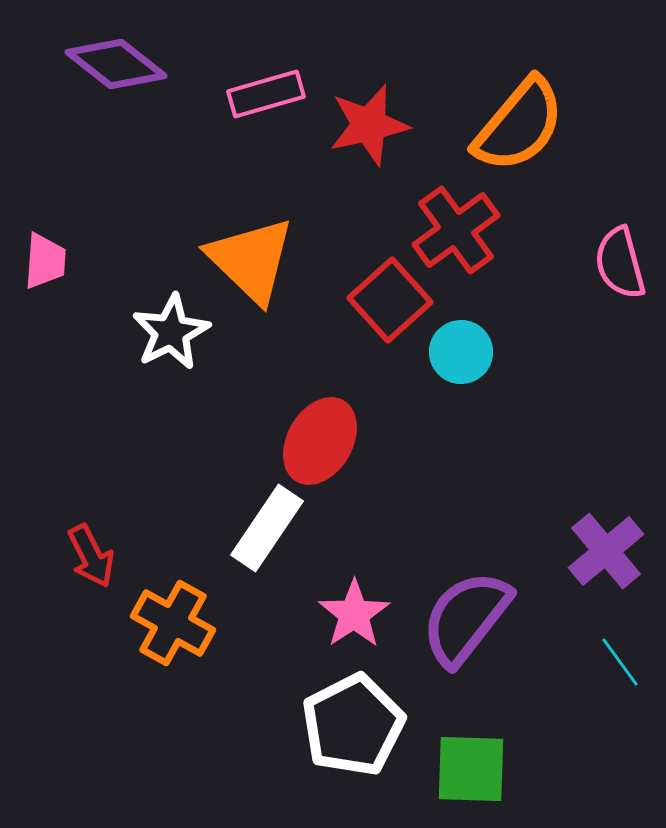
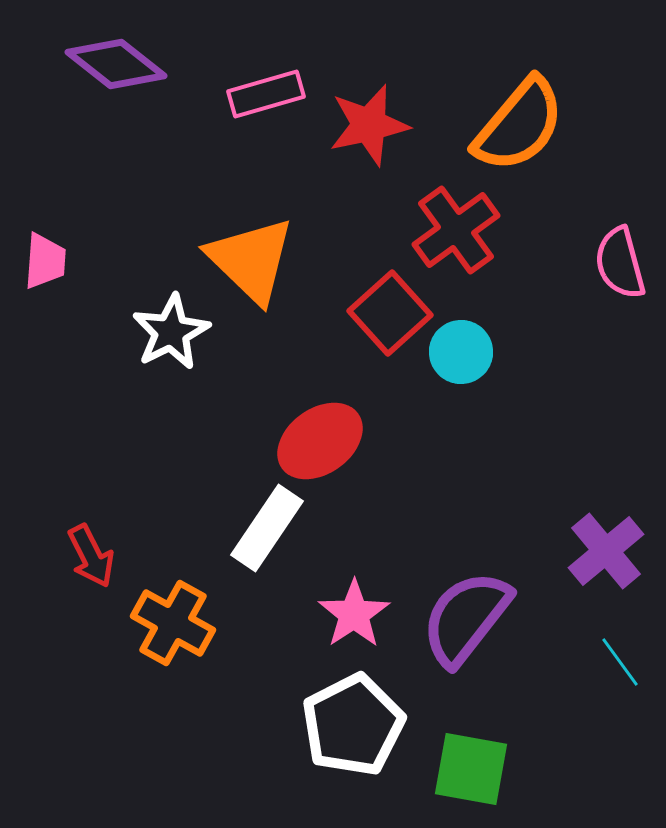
red square: moved 13 px down
red ellipse: rotated 24 degrees clockwise
green square: rotated 8 degrees clockwise
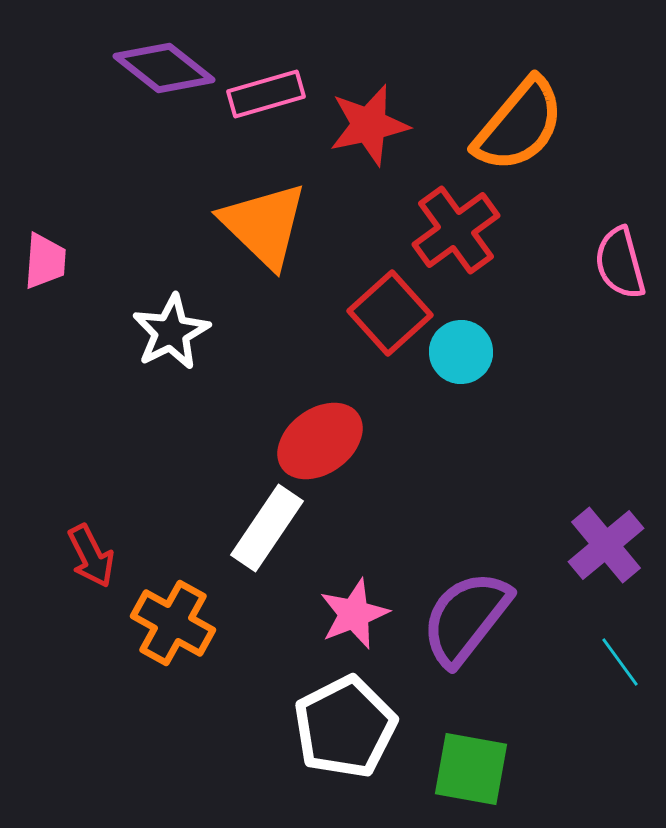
purple diamond: moved 48 px right, 4 px down
orange triangle: moved 13 px right, 35 px up
purple cross: moved 6 px up
pink star: rotated 12 degrees clockwise
white pentagon: moved 8 px left, 2 px down
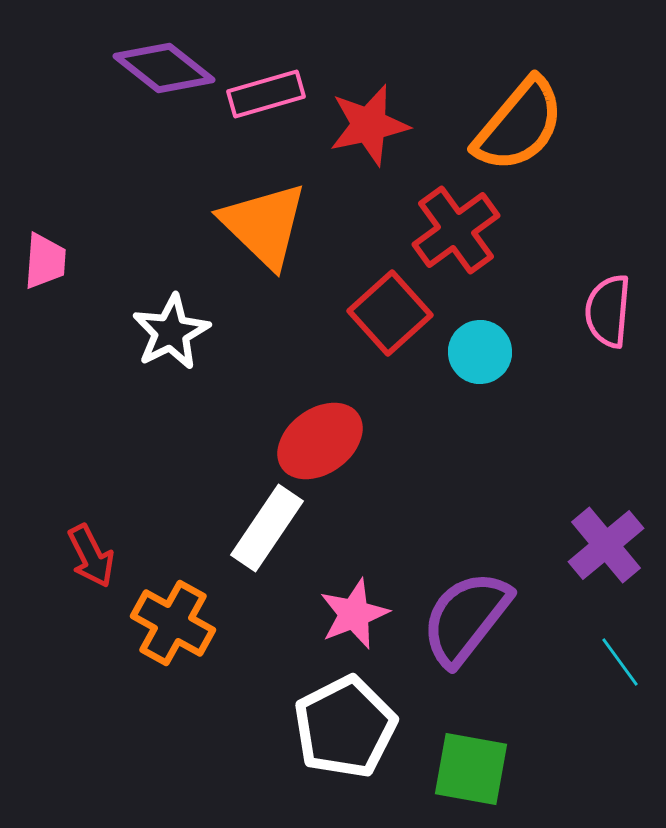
pink semicircle: moved 12 px left, 48 px down; rotated 20 degrees clockwise
cyan circle: moved 19 px right
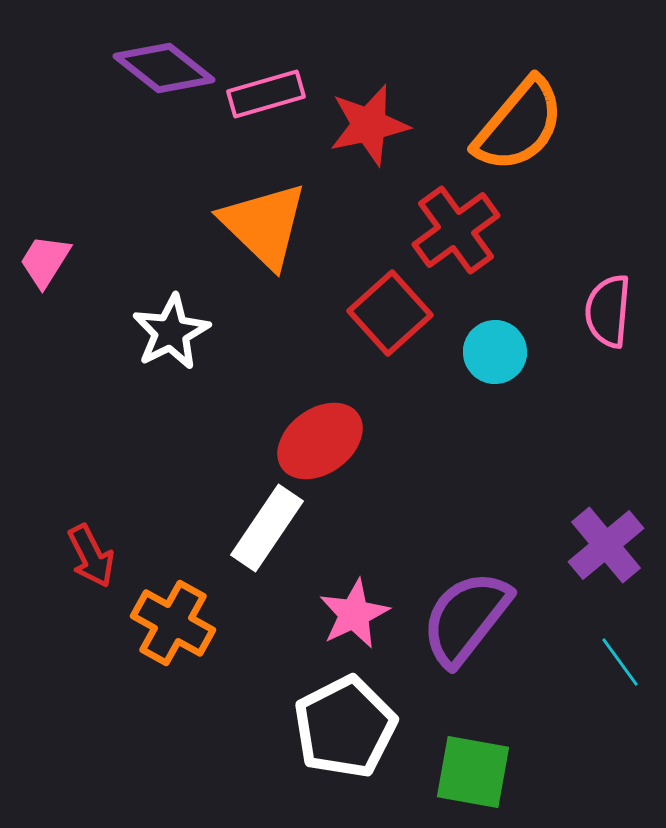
pink trapezoid: rotated 152 degrees counterclockwise
cyan circle: moved 15 px right
pink star: rotated 4 degrees counterclockwise
green square: moved 2 px right, 3 px down
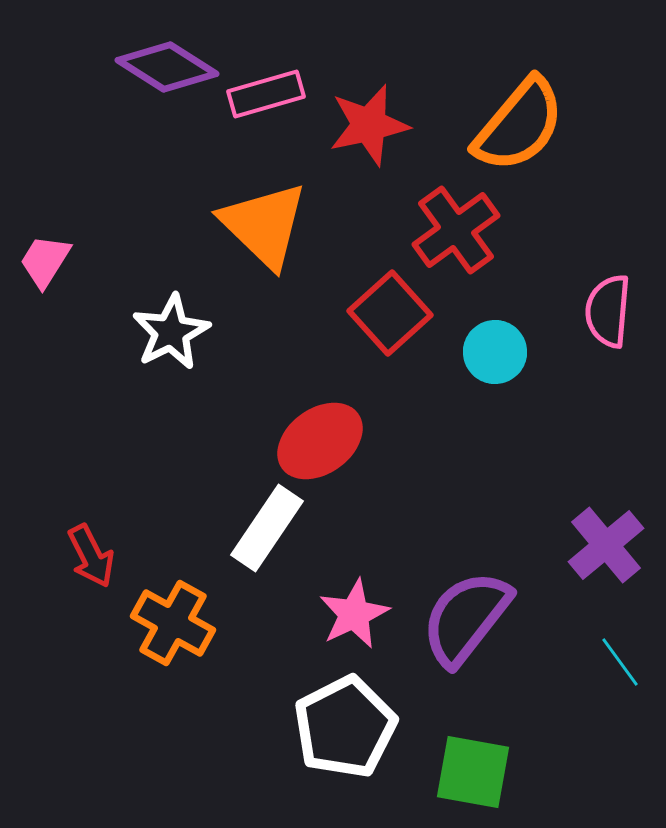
purple diamond: moved 3 px right, 1 px up; rotated 6 degrees counterclockwise
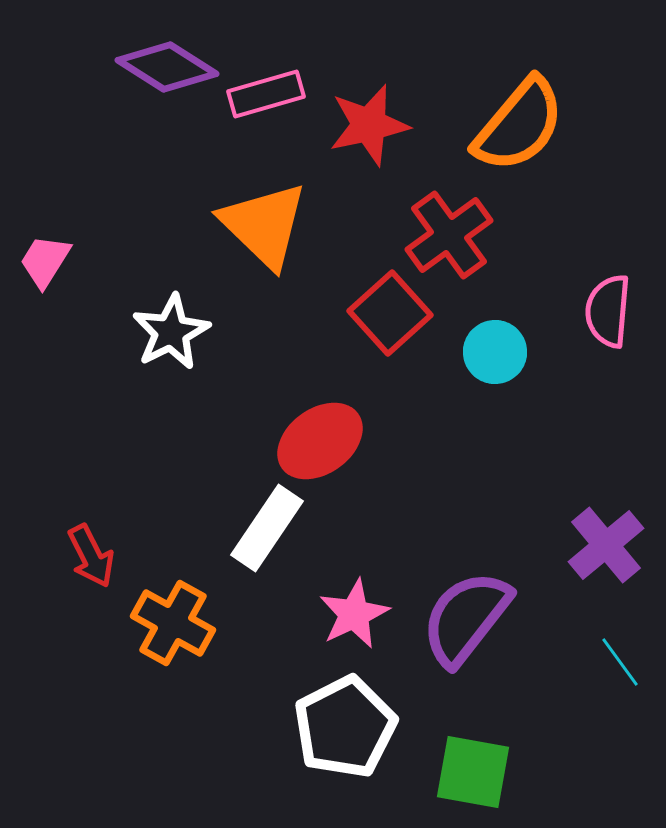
red cross: moved 7 px left, 5 px down
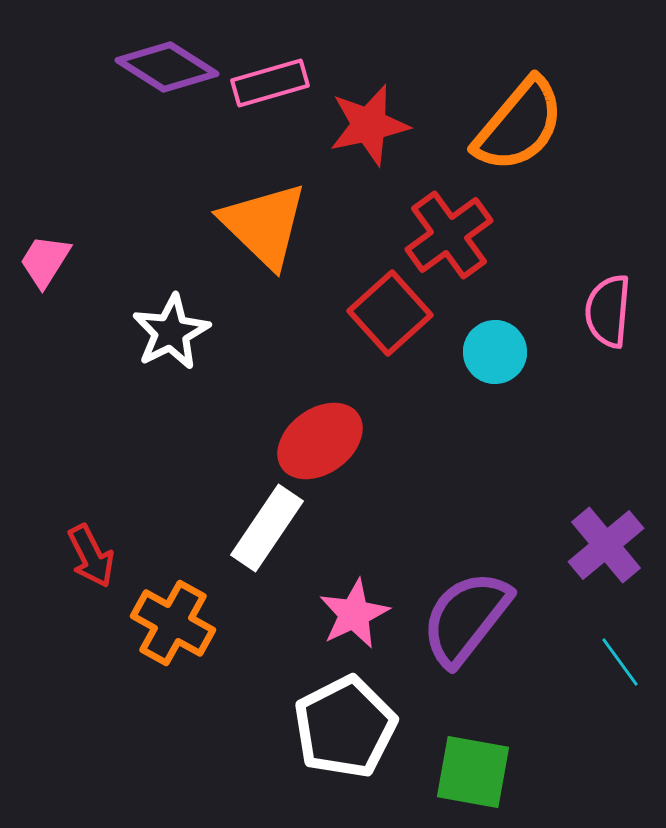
pink rectangle: moved 4 px right, 11 px up
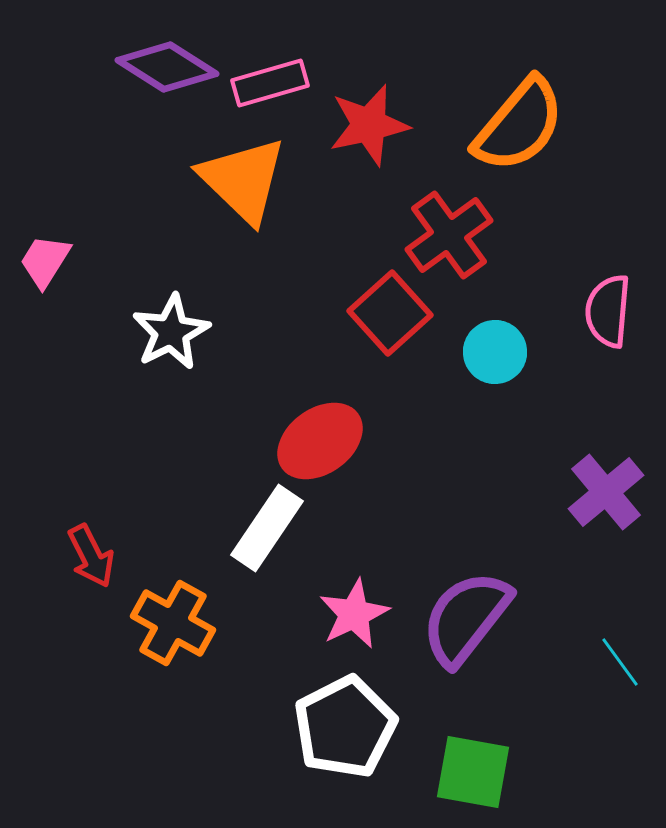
orange triangle: moved 21 px left, 45 px up
purple cross: moved 53 px up
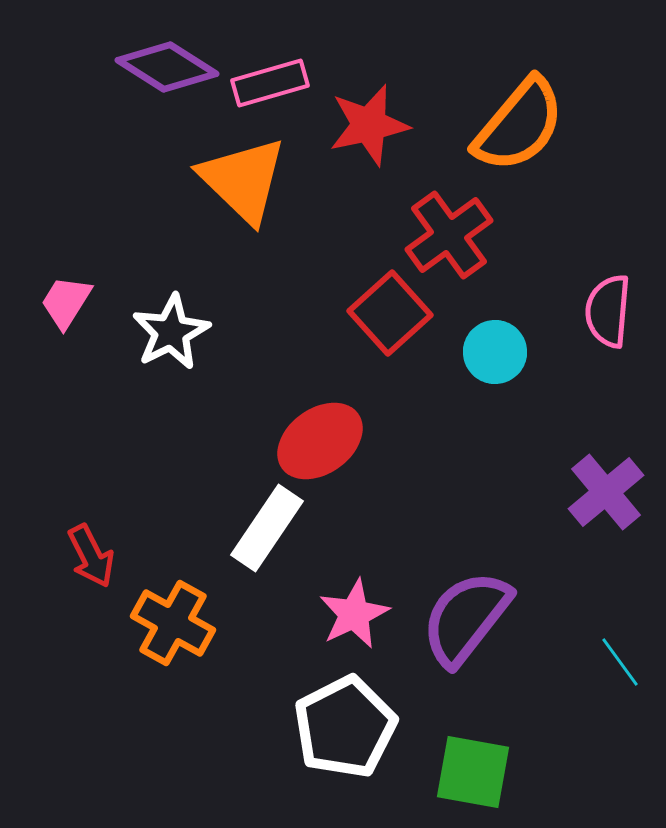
pink trapezoid: moved 21 px right, 41 px down
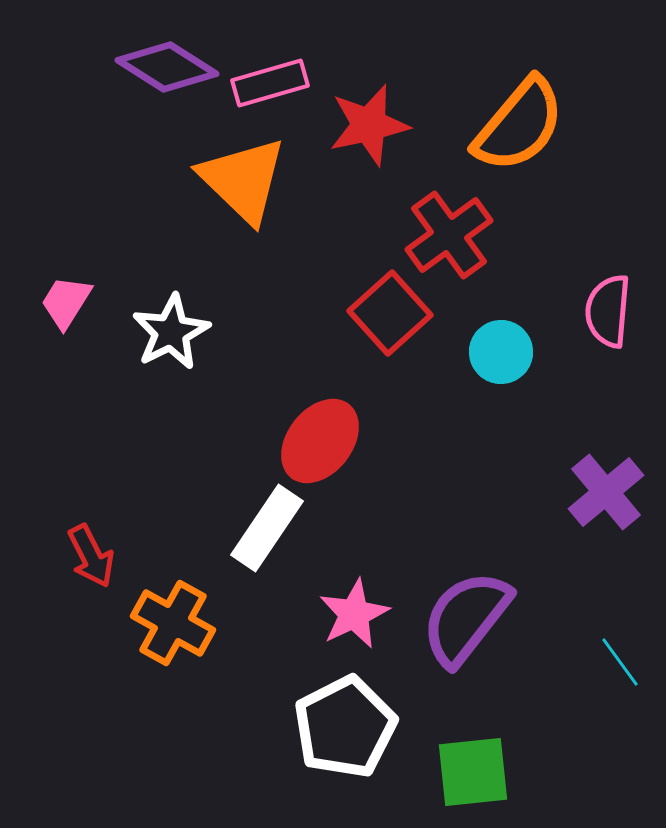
cyan circle: moved 6 px right
red ellipse: rotated 16 degrees counterclockwise
green square: rotated 16 degrees counterclockwise
